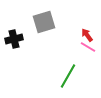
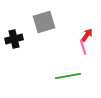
red arrow: rotated 72 degrees clockwise
pink line: moved 5 px left; rotated 42 degrees clockwise
green line: rotated 50 degrees clockwise
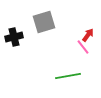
red arrow: moved 1 px right
black cross: moved 2 px up
pink line: rotated 21 degrees counterclockwise
